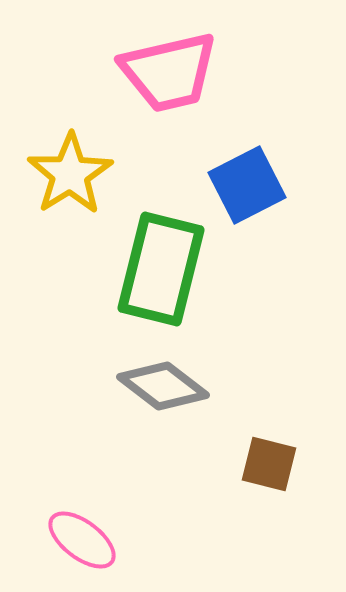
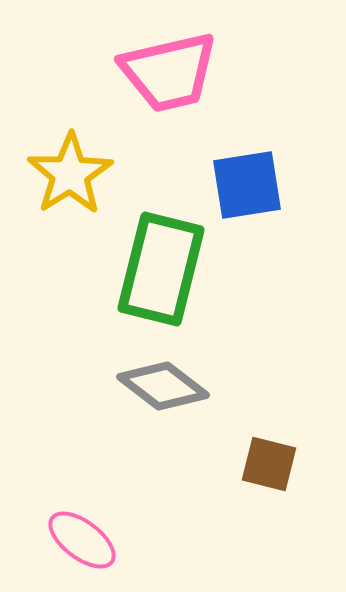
blue square: rotated 18 degrees clockwise
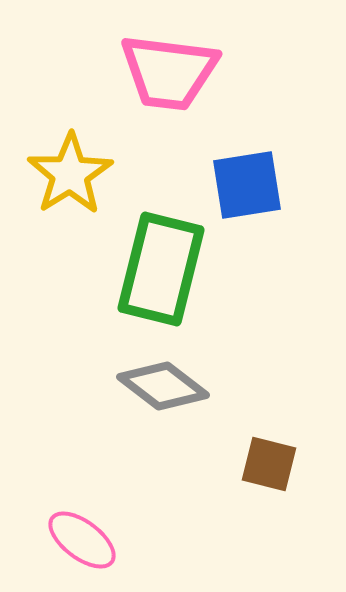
pink trapezoid: rotated 20 degrees clockwise
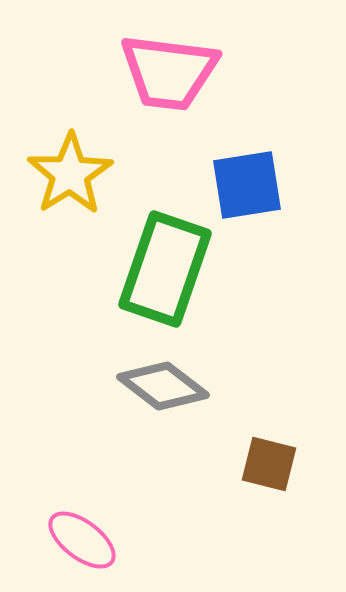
green rectangle: moved 4 px right; rotated 5 degrees clockwise
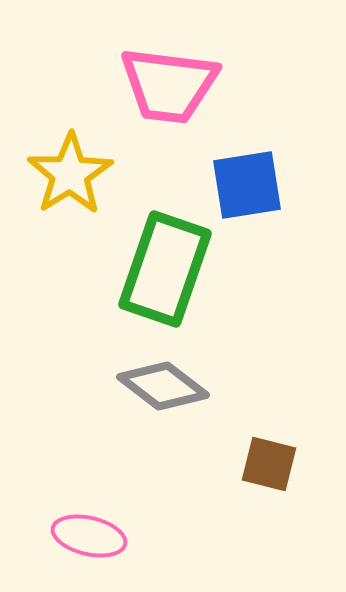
pink trapezoid: moved 13 px down
pink ellipse: moved 7 px right, 4 px up; rotated 24 degrees counterclockwise
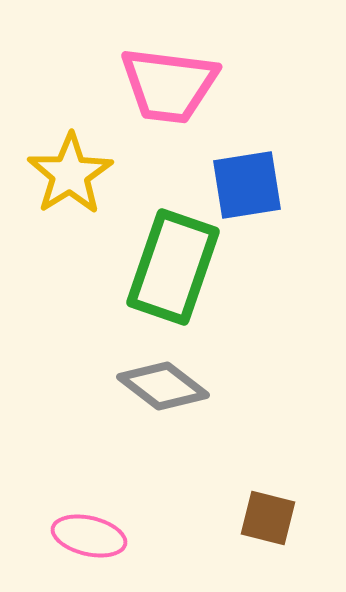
green rectangle: moved 8 px right, 2 px up
brown square: moved 1 px left, 54 px down
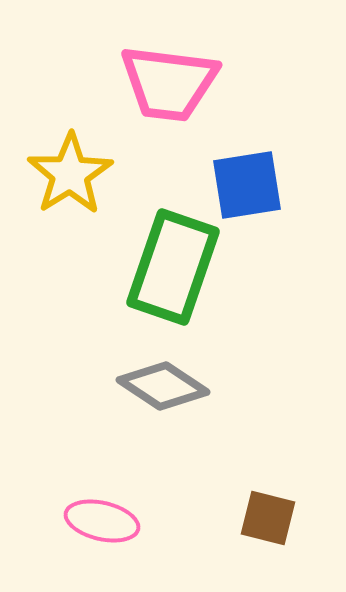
pink trapezoid: moved 2 px up
gray diamond: rotated 4 degrees counterclockwise
pink ellipse: moved 13 px right, 15 px up
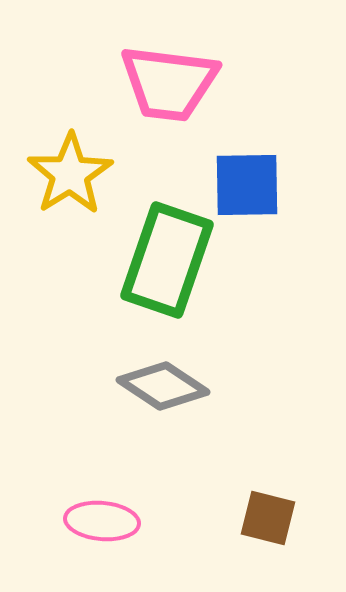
blue square: rotated 8 degrees clockwise
green rectangle: moved 6 px left, 7 px up
pink ellipse: rotated 8 degrees counterclockwise
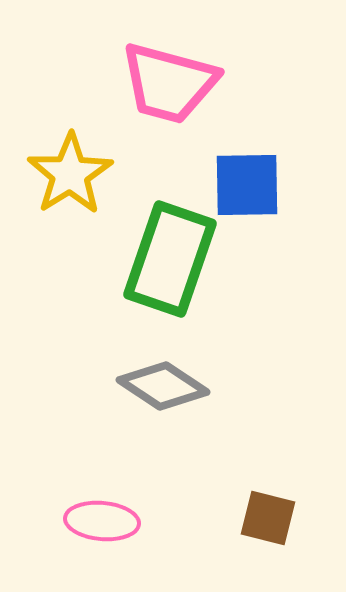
pink trapezoid: rotated 8 degrees clockwise
green rectangle: moved 3 px right, 1 px up
